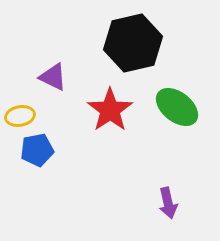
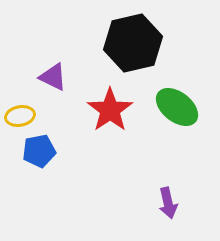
blue pentagon: moved 2 px right, 1 px down
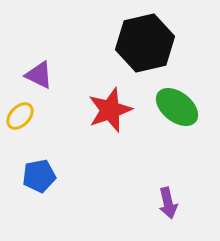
black hexagon: moved 12 px right
purple triangle: moved 14 px left, 2 px up
red star: rotated 15 degrees clockwise
yellow ellipse: rotated 36 degrees counterclockwise
blue pentagon: moved 25 px down
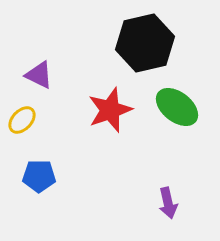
yellow ellipse: moved 2 px right, 4 px down
blue pentagon: rotated 12 degrees clockwise
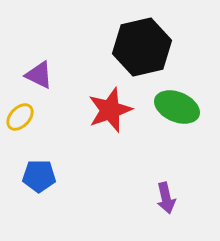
black hexagon: moved 3 px left, 4 px down
green ellipse: rotated 15 degrees counterclockwise
yellow ellipse: moved 2 px left, 3 px up
purple arrow: moved 2 px left, 5 px up
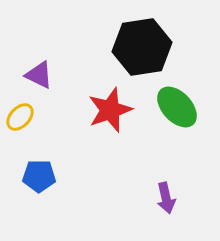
black hexagon: rotated 4 degrees clockwise
green ellipse: rotated 24 degrees clockwise
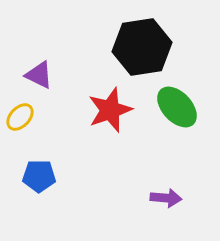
purple arrow: rotated 72 degrees counterclockwise
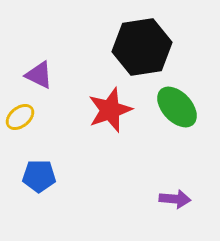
yellow ellipse: rotated 8 degrees clockwise
purple arrow: moved 9 px right, 1 px down
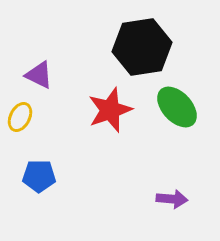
yellow ellipse: rotated 24 degrees counterclockwise
purple arrow: moved 3 px left
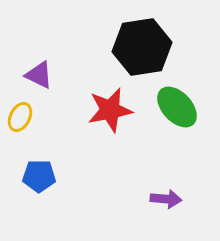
red star: rotated 9 degrees clockwise
purple arrow: moved 6 px left
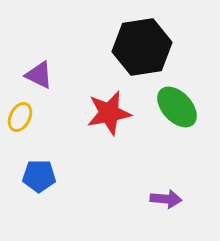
red star: moved 1 px left, 3 px down
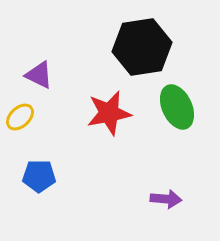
green ellipse: rotated 18 degrees clockwise
yellow ellipse: rotated 20 degrees clockwise
